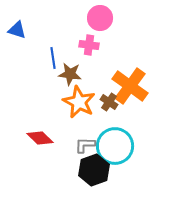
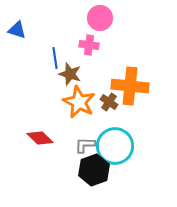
blue line: moved 2 px right
brown star: rotated 10 degrees clockwise
orange cross: rotated 30 degrees counterclockwise
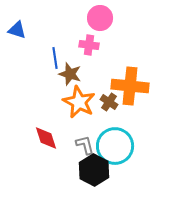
red diamond: moved 6 px right; rotated 28 degrees clockwise
gray L-shape: rotated 75 degrees clockwise
black hexagon: rotated 12 degrees counterclockwise
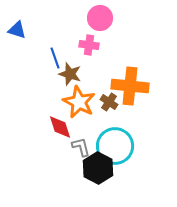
blue line: rotated 10 degrees counterclockwise
red diamond: moved 14 px right, 11 px up
gray L-shape: moved 4 px left, 2 px down
black hexagon: moved 4 px right, 2 px up
